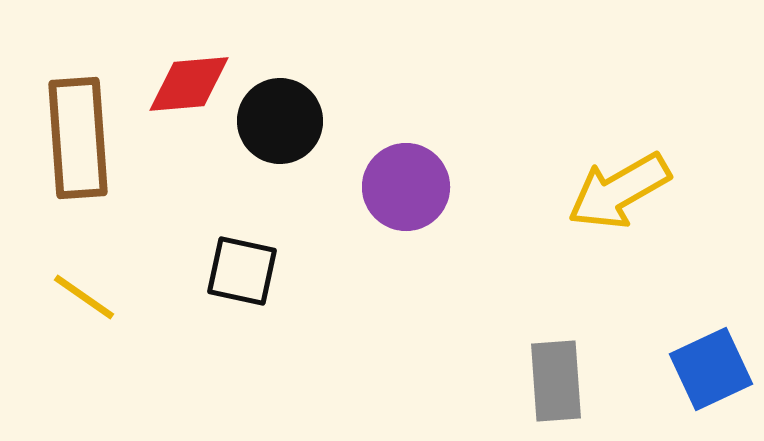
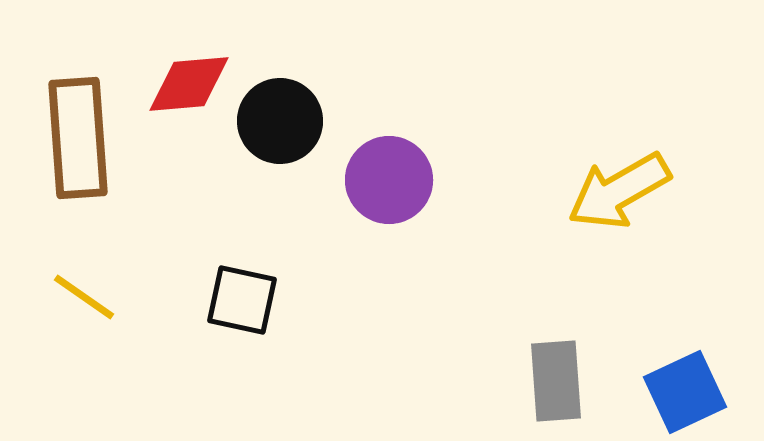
purple circle: moved 17 px left, 7 px up
black square: moved 29 px down
blue square: moved 26 px left, 23 px down
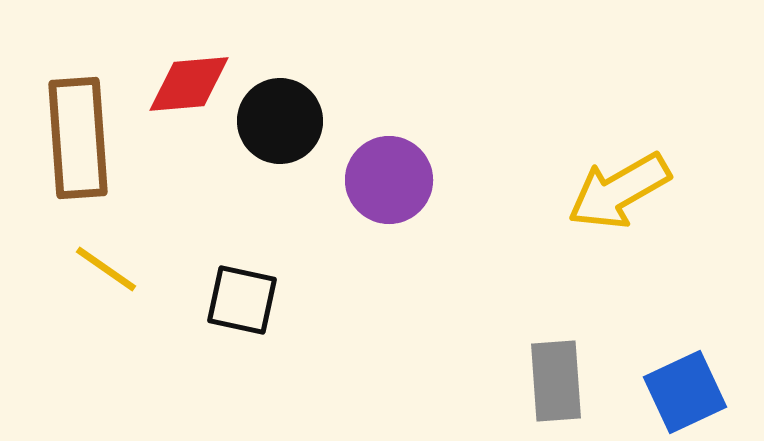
yellow line: moved 22 px right, 28 px up
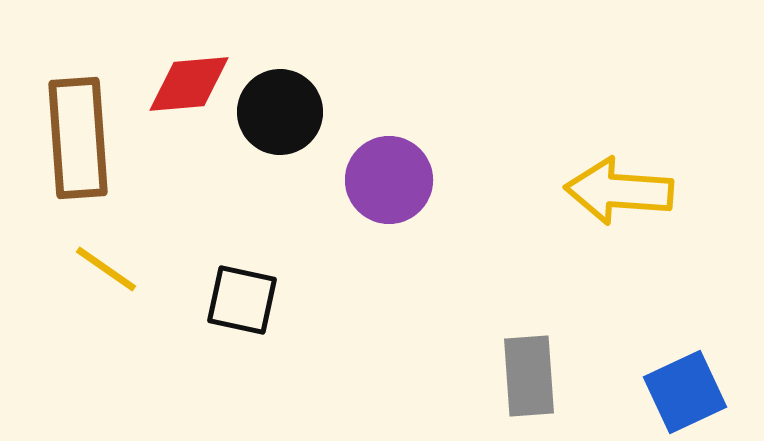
black circle: moved 9 px up
yellow arrow: rotated 34 degrees clockwise
gray rectangle: moved 27 px left, 5 px up
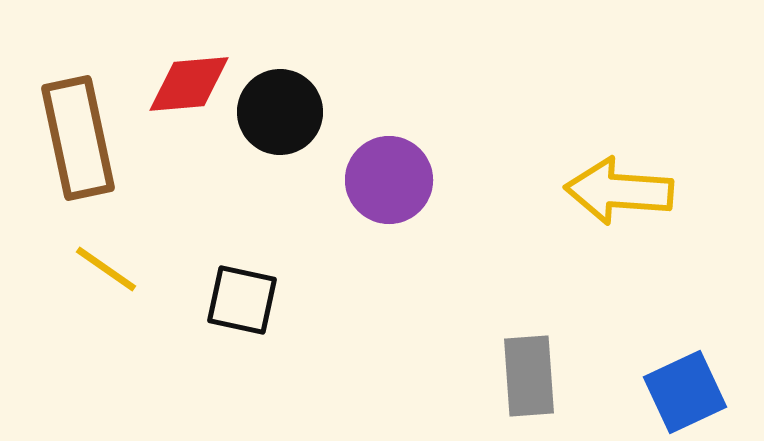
brown rectangle: rotated 8 degrees counterclockwise
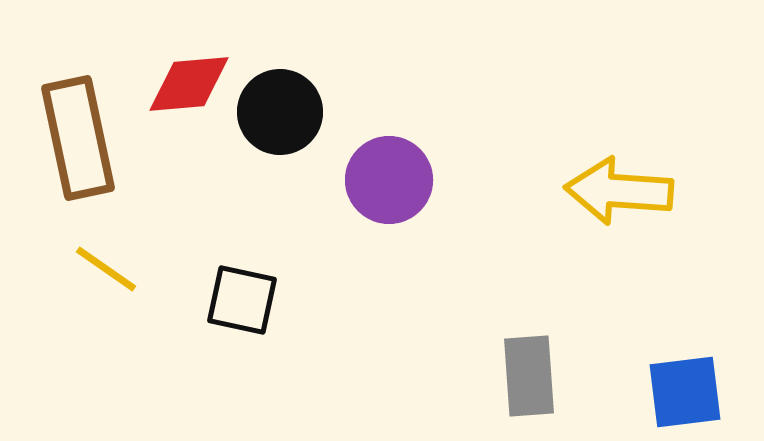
blue square: rotated 18 degrees clockwise
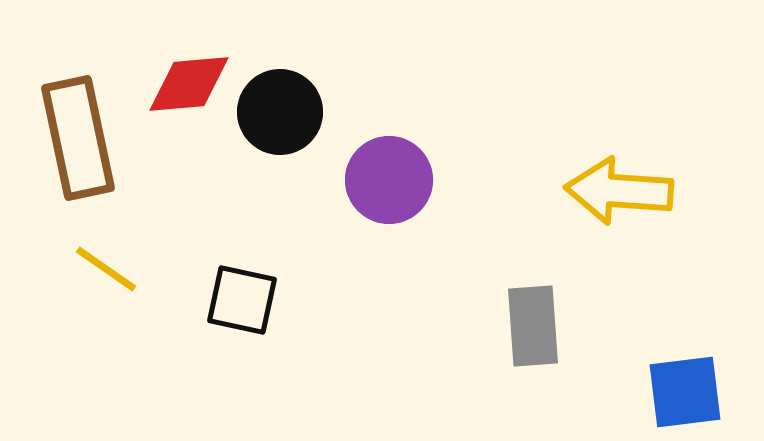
gray rectangle: moved 4 px right, 50 px up
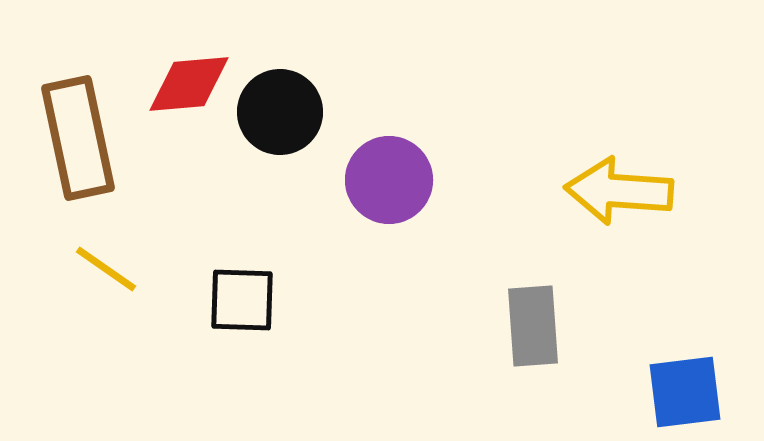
black square: rotated 10 degrees counterclockwise
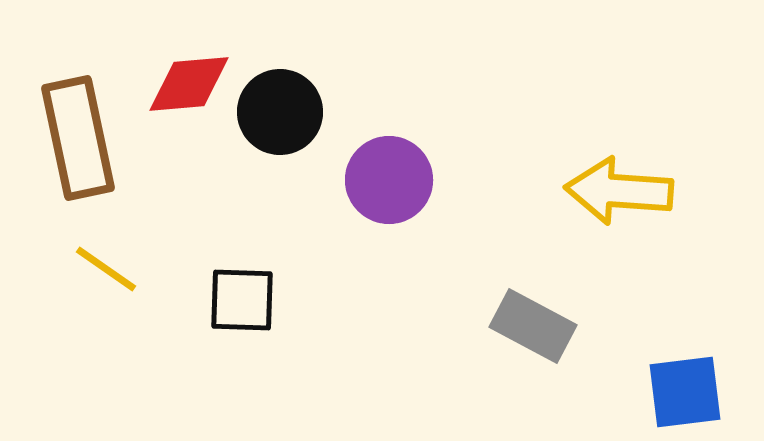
gray rectangle: rotated 58 degrees counterclockwise
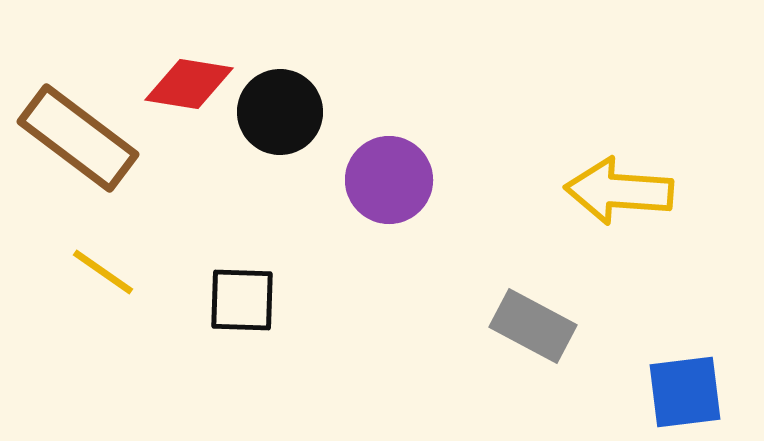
red diamond: rotated 14 degrees clockwise
brown rectangle: rotated 41 degrees counterclockwise
yellow line: moved 3 px left, 3 px down
